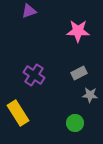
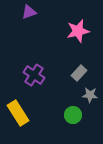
purple triangle: moved 1 px down
pink star: rotated 15 degrees counterclockwise
gray rectangle: rotated 21 degrees counterclockwise
green circle: moved 2 px left, 8 px up
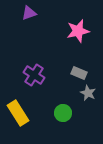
purple triangle: moved 1 px down
gray rectangle: rotated 70 degrees clockwise
gray star: moved 2 px left, 2 px up; rotated 21 degrees clockwise
green circle: moved 10 px left, 2 px up
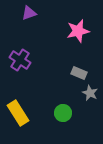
purple cross: moved 14 px left, 15 px up
gray star: moved 2 px right
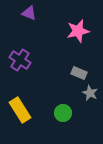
purple triangle: rotated 42 degrees clockwise
yellow rectangle: moved 2 px right, 3 px up
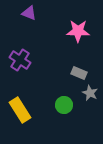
pink star: rotated 15 degrees clockwise
green circle: moved 1 px right, 8 px up
